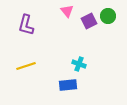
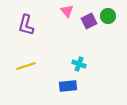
blue rectangle: moved 1 px down
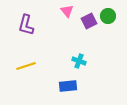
cyan cross: moved 3 px up
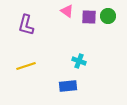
pink triangle: rotated 16 degrees counterclockwise
purple square: moved 4 px up; rotated 28 degrees clockwise
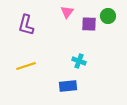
pink triangle: moved 1 px down; rotated 32 degrees clockwise
purple square: moved 7 px down
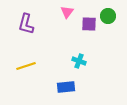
purple L-shape: moved 1 px up
blue rectangle: moved 2 px left, 1 px down
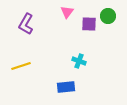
purple L-shape: rotated 15 degrees clockwise
yellow line: moved 5 px left
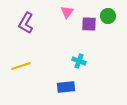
purple L-shape: moved 1 px up
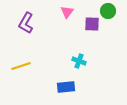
green circle: moved 5 px up
purple square: moved 3 px right
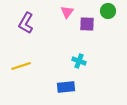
purple square: moved 5 px left
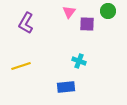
pink triangle: moved 2 px right
